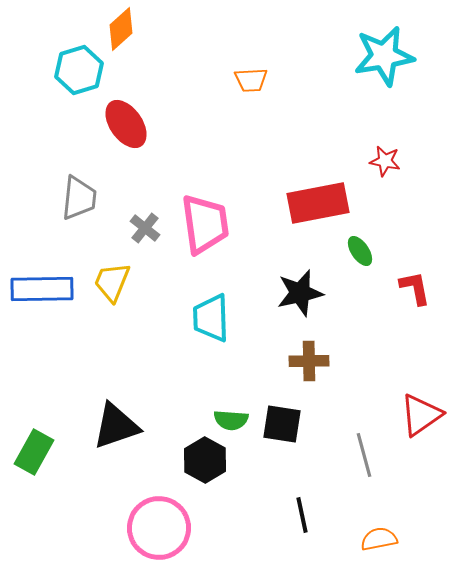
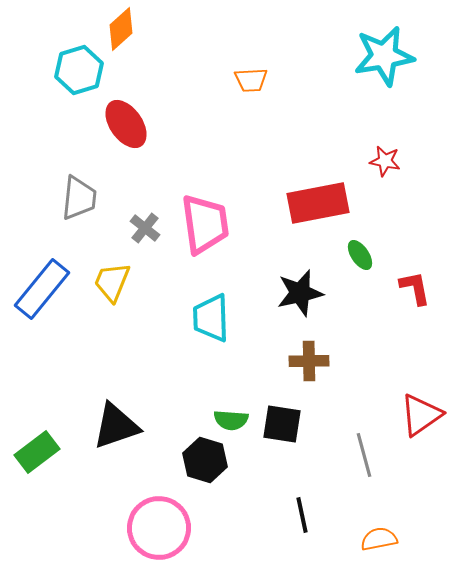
green ellipse: moved 4 px down
blue rectangle: rotated 50 degrees counterclockwise
green rectangle: moved 3 px right; rotated 24 degrees clockwise
black hexagon: rotated 12 degrees counterclockwise
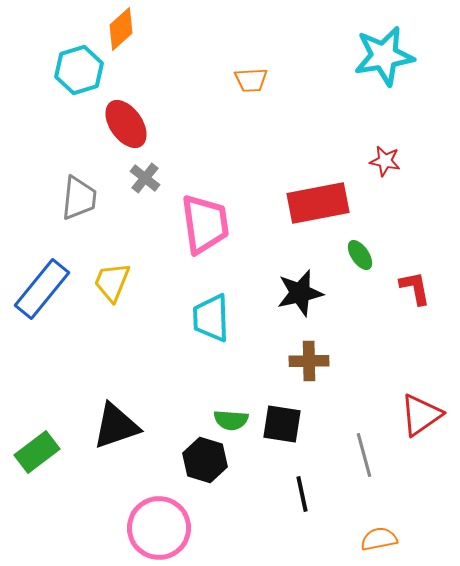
gray cross: moved 50 px up
black line: moved 21 px up
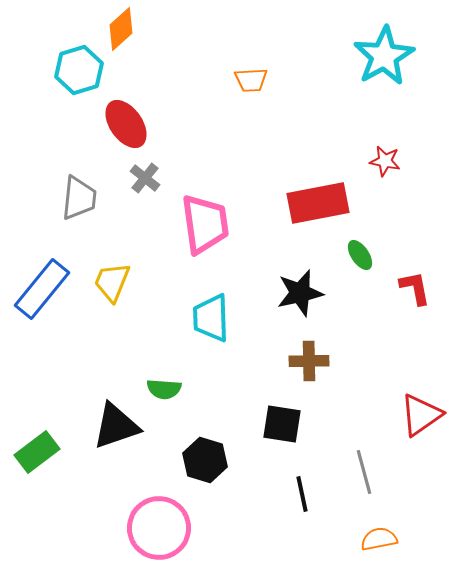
cyan star: rotated 20 degrees counterclockwise
green semicircle: moved 67 px left, 31 px up
gray line: moved 17 px down
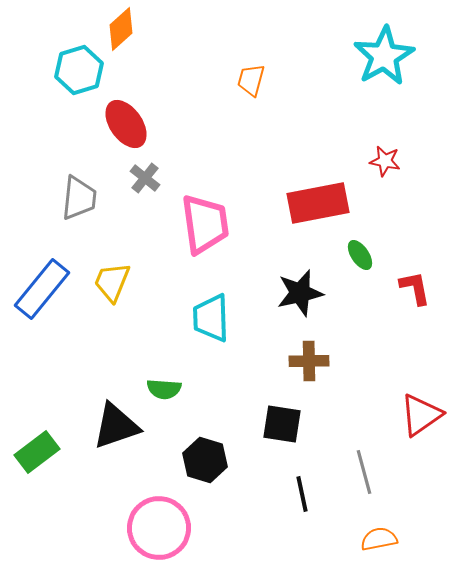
orange trapezoid: rotated 108 degrees clockwise
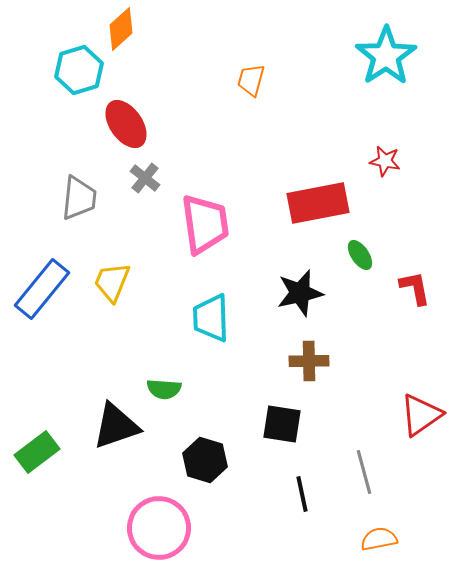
cyan star: moved 2 px right; rotated 4 degrees counterclockwise
